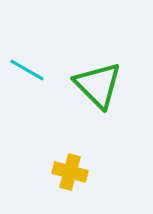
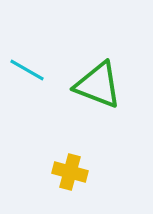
green triangle: rotated 24 degrees counterclockwise
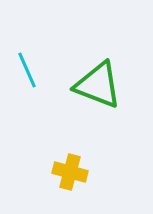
cyan line: rotated 36 degrees clockwise
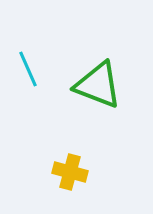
cyan line: moved 1 px right, 1 px up
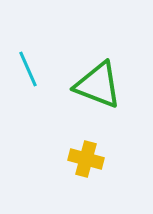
yellow cross: moved 16 px right, 13 px up
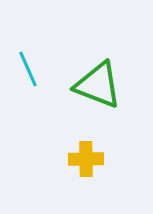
yellow cross: rotated 16 degrees counterclockwise
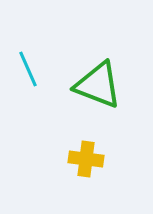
yellow cross: rotated 8 degrees clockwise
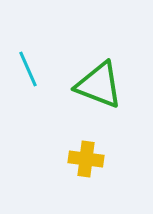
green triangle: moved 1 px right
